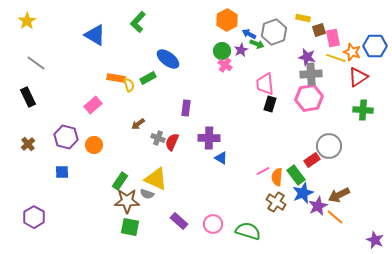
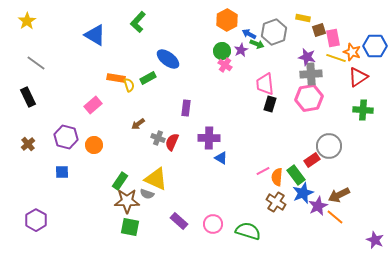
purple hexagon at (34, 217): moved 2 px right, 3 px down
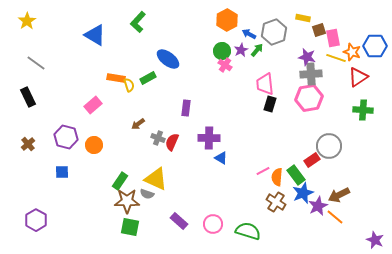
green arrow at (257, 44): moved 6 px down; rotated 72 degrees counterclockwise
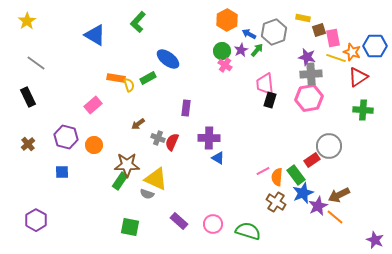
black rectangle at (270, 104): moved 4 px up
blue triangle at (221, 158): moved 3 px left
brown star at (127, 201): moved 36 px up
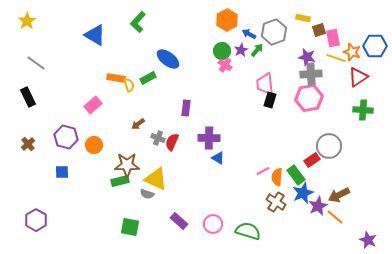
green rectangle at (120, 181): rotated 42 degrees clockwise
purple star at (375, 240): moved 7 px left
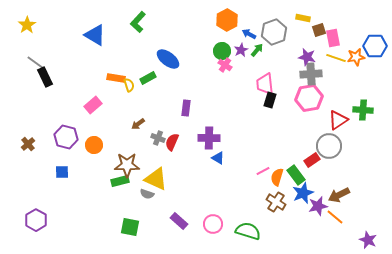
yellow star at (27, 21): moved 4 px down
orange star at (352, 52): moved 4 px right, 5 px down; rotated 30 degrees counterclockwise
red triangle at (358, 77): moved 20 px left, 43 px down
black rectangle at (28, 97): moved 17 px right, 20 px up
orange semicircle at (277, 177): rotated 12 degrees clockwise
purple star at (318, 206): rotated 12 degrees clockwise
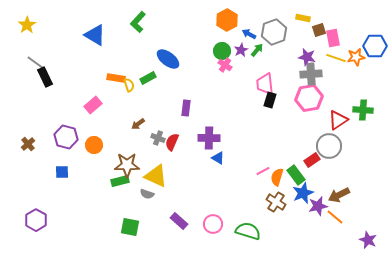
yellow triangle at (156, 179): moved 3 px up
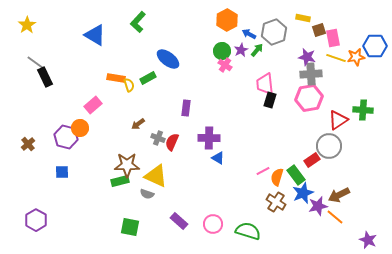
orange circle at (94, 145): moved 14 px left, 17 px up
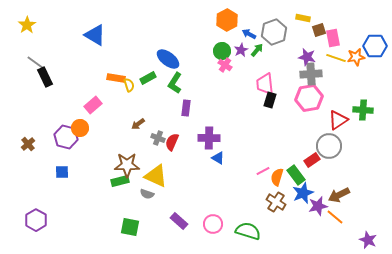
green L-shape at (138, 22): moved 37 px right, 61 px down; rotated 10 degrees counterclockwise
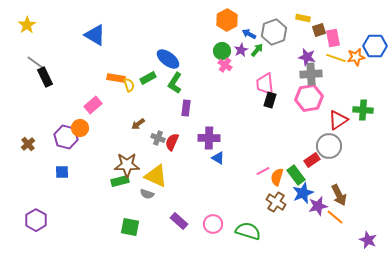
brown arrow at (339, 195): rotated 90 degrees counterclockwise
